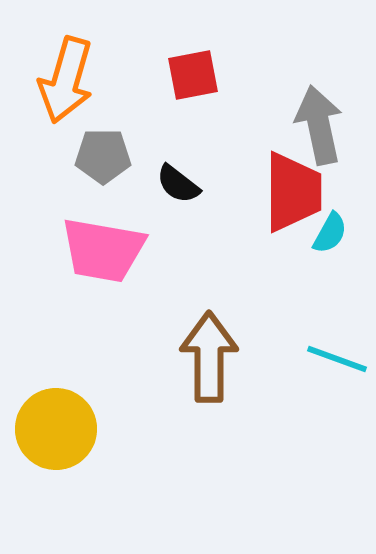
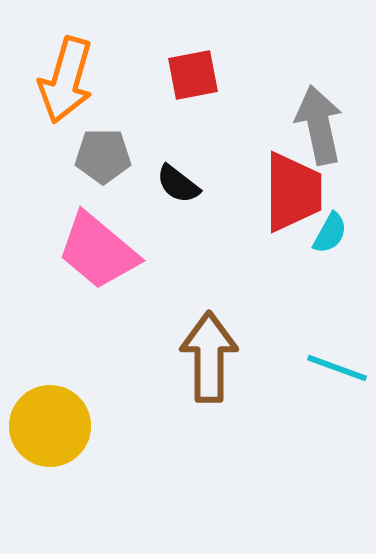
pink trapezoid: moved 5 px left, 1 px down; rotated 30 degrees clockwise
cyan line: moved 9 px down
yellow circle: moved 6 px left, 3 px up
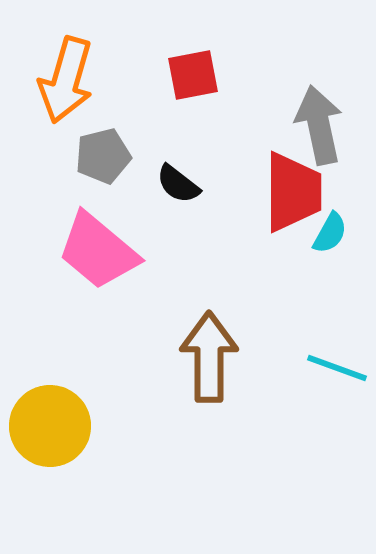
gray pentagon: rotated 14 degrees counterclockwise
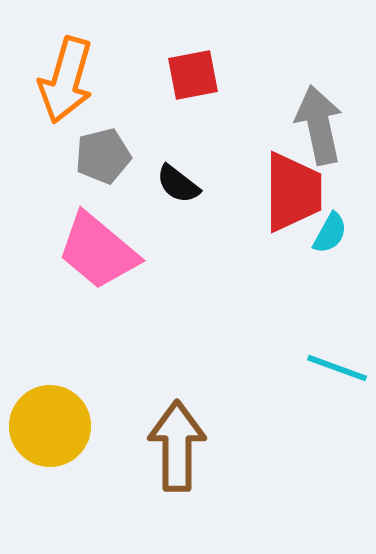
brown arrow: moved 32 px left, 89 px down
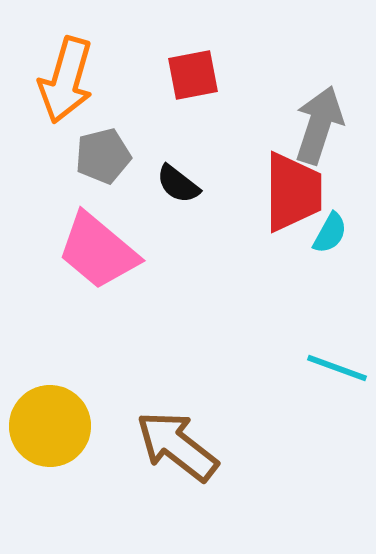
gray arrow: rotated 30 degrees clockwise
brown arrow: rotated 52 degrees counterclockwise
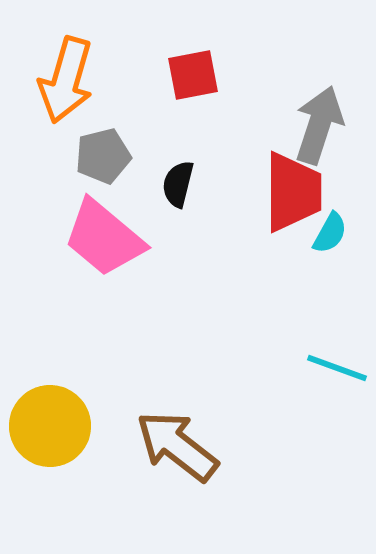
black semicircle: rotated 66 degrees clockwise
pink trapezoid: moved 6 px right, 13 px up
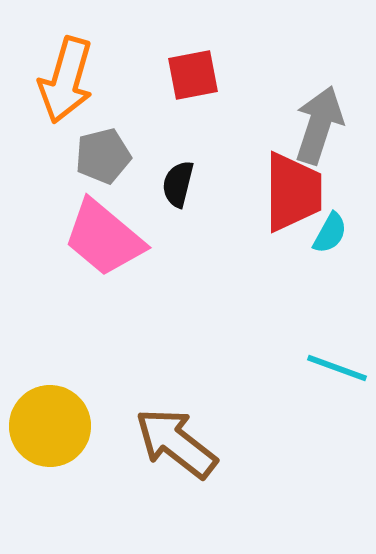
brown arrow: moved 1 px left, 3 px up
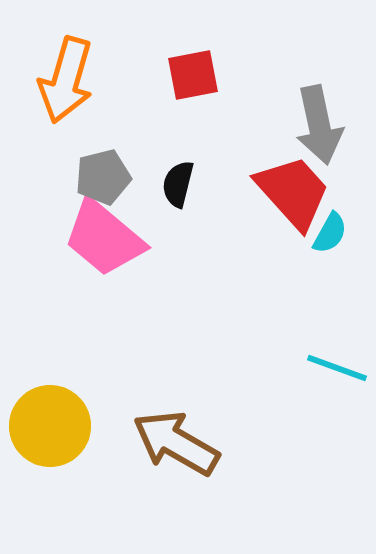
gray arrow: rotated 150 degrees clockwise
gray pentagon: moved 21 px down
red trapezoid: rotated 42 degrees counterclockwise
brown arrow: rotated 8 degrees counterclockwise
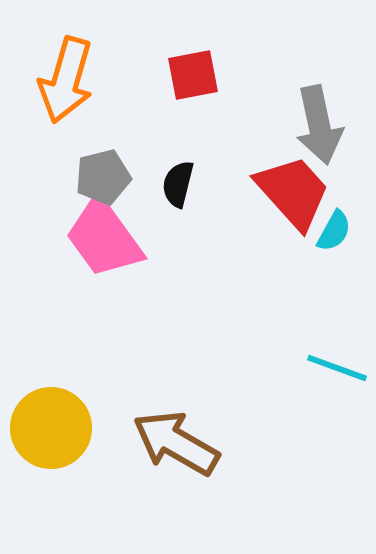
cyan semicircle: moved 4 px right, 2 px up
pink trapezoid: rotated 14 degrees clockwise
yellow circle: moved 1 px right, 2 px down
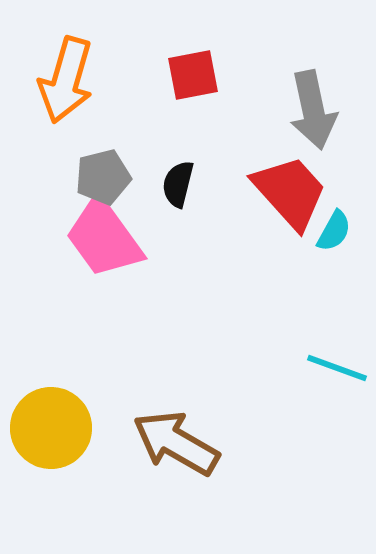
gray arrow: moved 6 px left, 15 px up
red trapezoid: moved 3 px left
